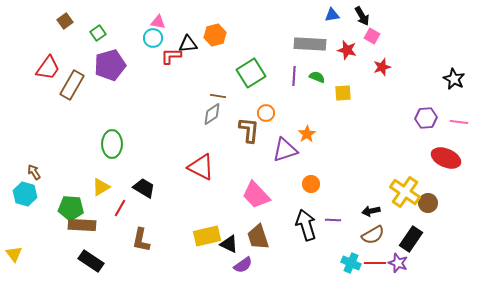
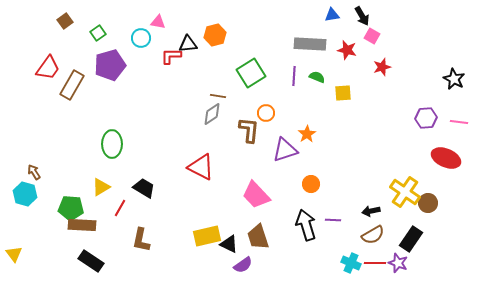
cyan circle at (153, 38): moved 12 px left
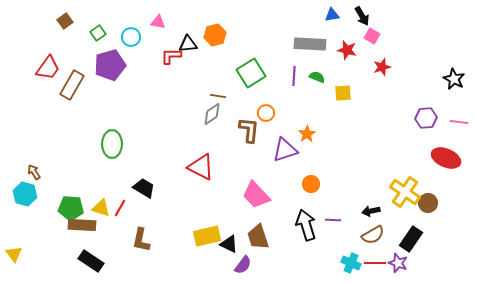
cyan circle at (141, 38): moved 10 px left, 1 px up
yellow triangle at (101, 187): moved 21 px down; rotated 48 degrees clockwise
purple semicircle at (243, 265): rotated 18 degrees counterclockwise
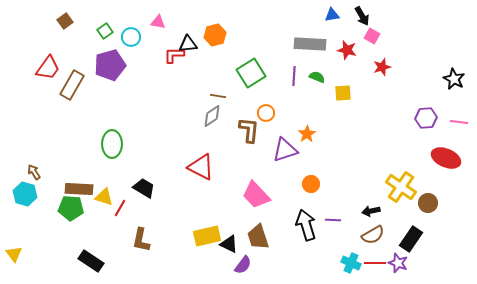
green square at (98, 33): moved 7 px right, 2 px up
red L-shape at (171, 56): moved 3 px right, 1 px up
gray diamond at (212, 114): moved 2 px down
yellow cross at (405, 192): moved 4 px left, 5 px up
yellow triangle at (101, 208): moved 3 px right, 11 px up
brown rectangle at (82, 225): moved 3 px left, 36 px up
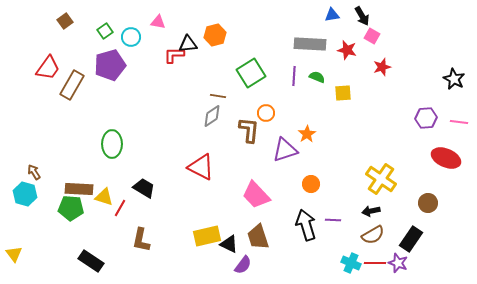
yellow cross at (401, 187): moved 20 px left, 8 px up
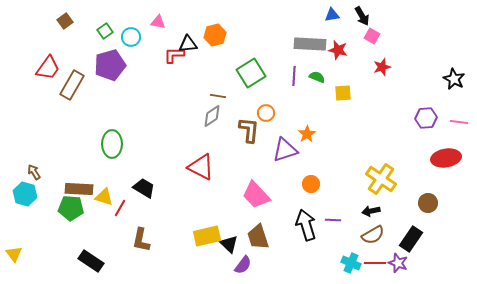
red star at (347, 50): moved 9 px left
red ellipse at (446, 158): rotated 32 degrees counterclockwise
black triangle at (229, 244): rotated 18 degrees clockwise
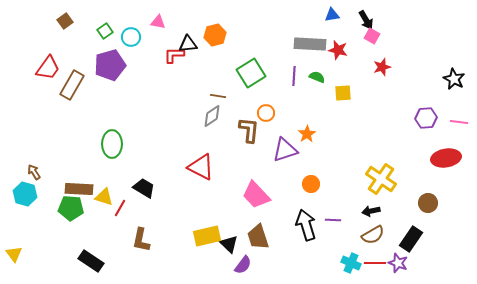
black arrow at (362, 16): moved 4 px right, 4 px down
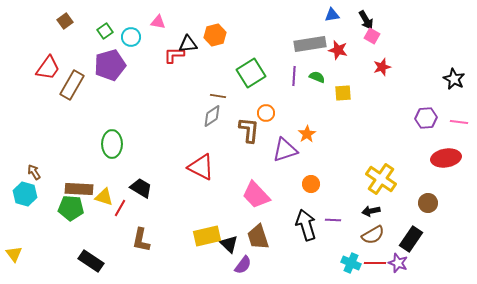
gray rectangle at (310, 44): rotated 12 degrees counterclockwise
black trapezoid at (144, 188): moved 3 px left
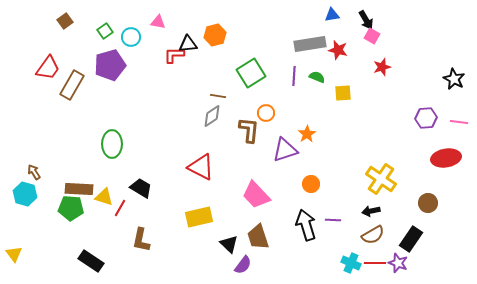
yellow rectangle at (207, 236): moved 8 px left, 19 px up
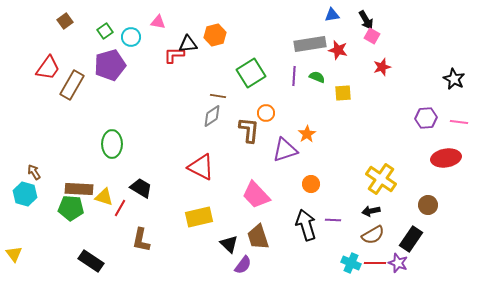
brown circle at (428, 203): moved 2 px down
